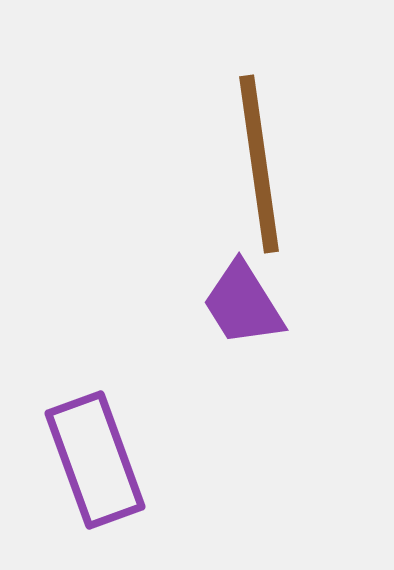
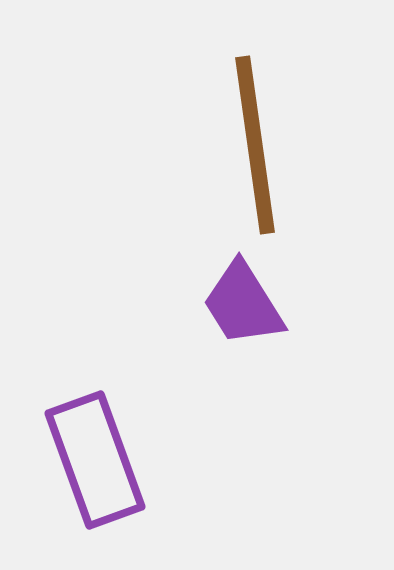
brown line: moved 4 px left, 19 px up
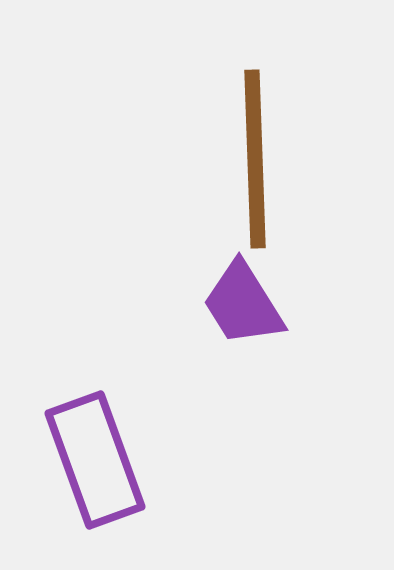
brown line: moved 14 px down; rotated 6 degrees clockwise
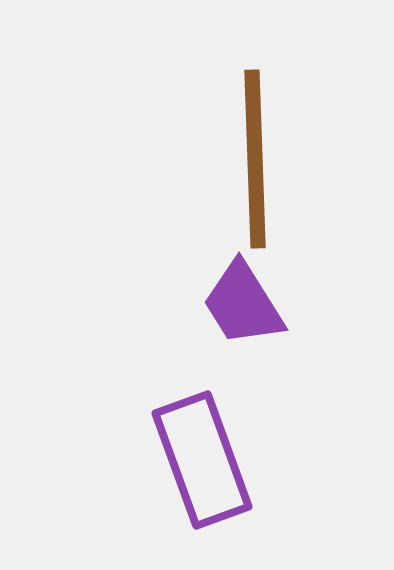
purple rectangle: moved 107 px right
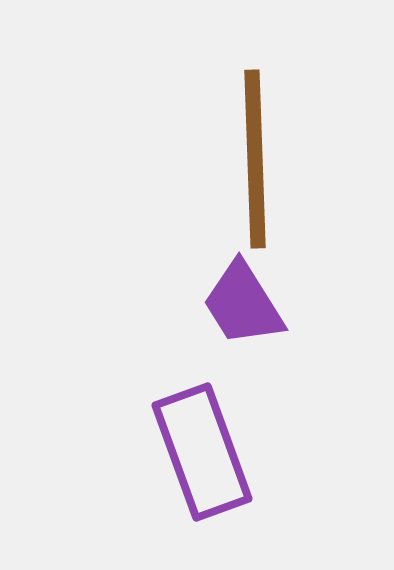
purple rectangle: moved 8 px up
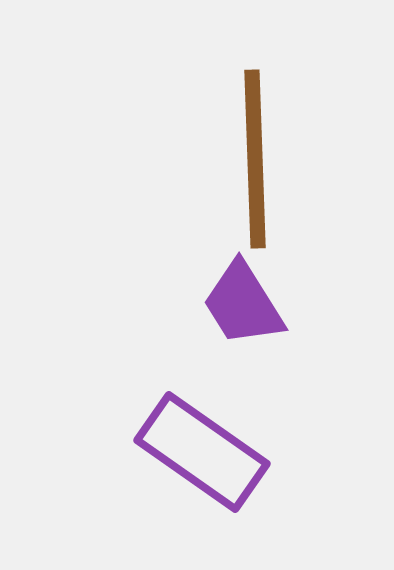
purple rectangle: rotated 35 degrees counterclockwise
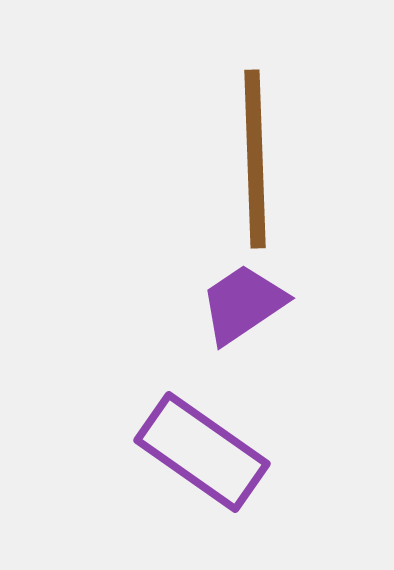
purple trapezoid: rotated 88 degrees clockwise
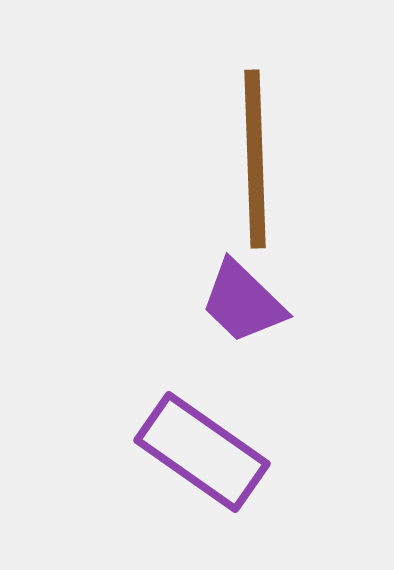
purple trapezoid: moved 2 px up; rotated 102 degrees counterclockwise
